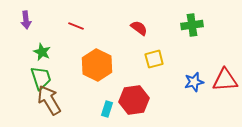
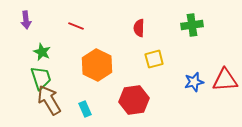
red semicircle: rotated 126 degrees counterclockwise
cyan rectangle: moved 22 px left; rotated 42 degrees counterclockwise
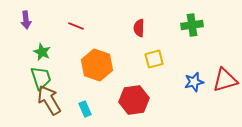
orange hexagon: rotated 8 degrees counterclockwise
red triangle: rotated 12 degrees counterclockwise
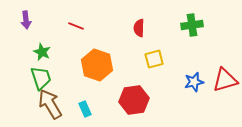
brown arrow: moved 1 px right, 4 px down
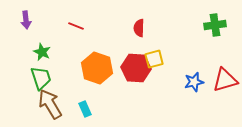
green cross: moved 23 px right
orange hexagon: moved 3 px down
red hexagon: moved 2 px right, 32 px up; rotated 12 degrees clockwise
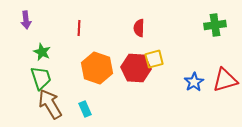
red line: moved 3 px right, 2 px down; rotated 70 degrees clockwise
blue star: rotated 18 degrees counterclockwise
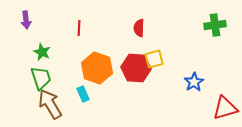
red triangle: moved 28 px down
cyan rectangle: moved 2 px left, 15 px up
